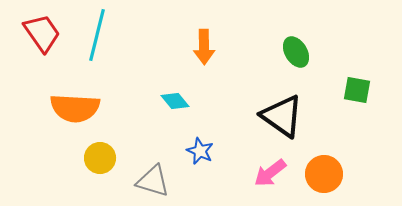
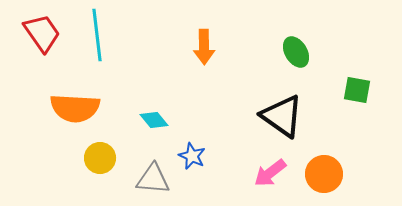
cyan line: rotated 21 degrees counterclockwise
cyan diamond: moved 21 px left, 19 px down
blue star: moved 8 px left, 5 px down
gray triangle: moved 2 px up; rotated 12 degrees counterclockwise
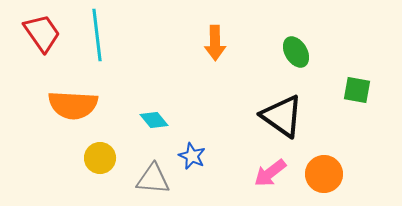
orange arrow: moved 11 px right, 4 px up
orange semicircle: moved 2 px left, 3 px up
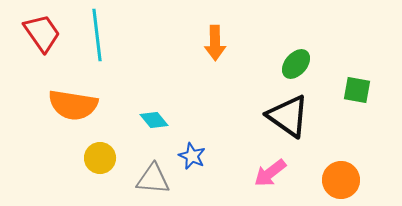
green ellipse: moved 12 px down; rotated 72 degrees clockwise
orange semicircle: rotated 6 degrees clockwise
black triangle: moved 6 px right
orange circle: moved 17 px right, 6 px down
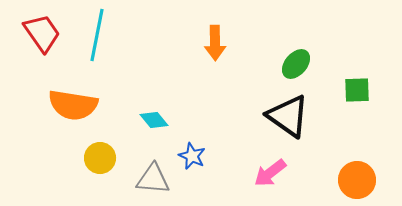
cyan line: rotated 18 degrees clockwise
green square: rotated 12 degrees counterclockwise
orange circle: moved 16 px right
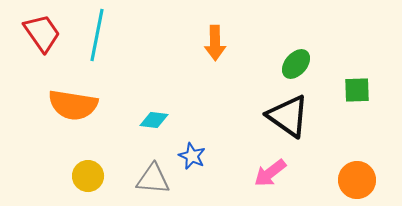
cyan diamond: rotated 44 degrees counterclockwise
yellow circle: moved 12 px left, 18 px down
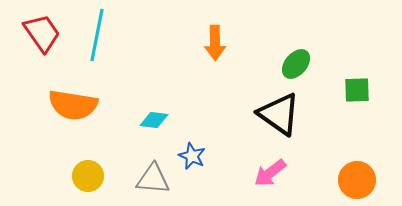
black triangle: moved 9 px left, 2 px up
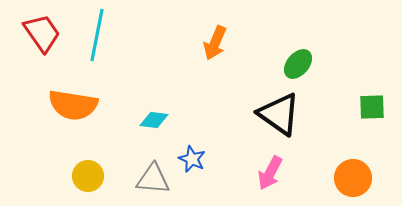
orange arrow: rotated 24 degrees clockwise
green ellipse: moved 2 px right
green square: moved 15 px right, 17 px down
blue star: moved 3 px down
pink arrow: rotated 24 degrees counterclockwise
orange circle: moved 4 px left, 2 px up
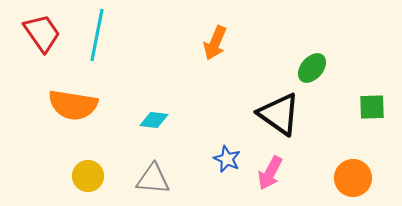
green ellipse: moved 14 px right, 4 px down
blue star: moved 35 px right
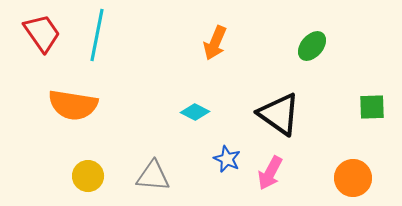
green ellipse: moved 22 px up
cyan diamond: moved 41 px right, 8 px up; rotated 20 degrees clockwise
gray triangle: moved 3 px up
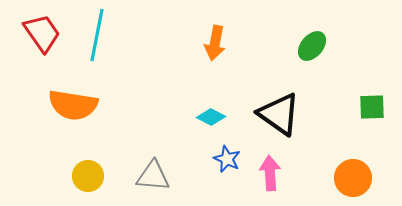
orange arrow: rotated 12 degrees counterclockwise
cyan diamond: moved 16 px right, 5 px down
pink arrow: rotated 148 degrees clockwise
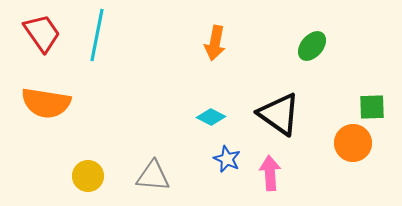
orange semicircle: moved 27 px left, 2 px up
orange circle: moved 35 px up
